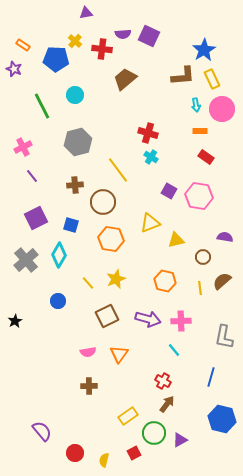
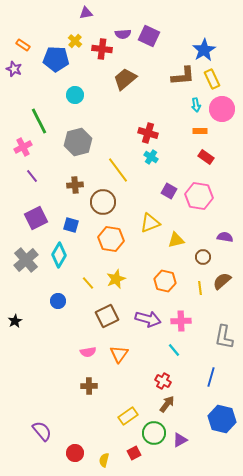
green line at (42, 106): moved 3 px left, 15 px down
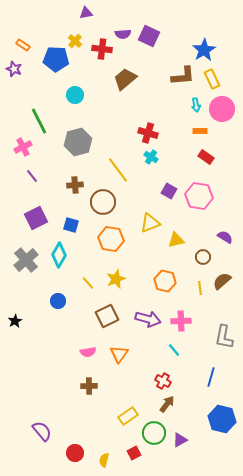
purple semicircle at (225, 237): rotated 21 degrees clockwise
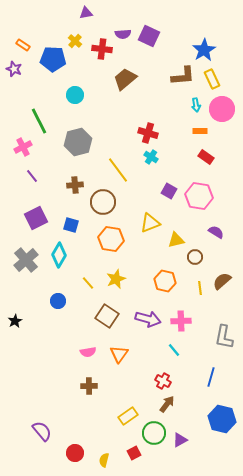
blue pentagon at (56, 59): moved 3 px left
purple semicircle at (225, 237): moved 9 px left, 5 px up
brown circle at (203, 257): moved 8 px left
brown square at (107, 316): rotated 30 degrees counterclockwise
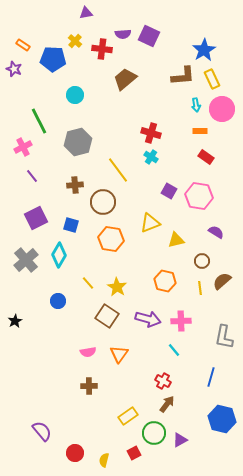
red cross at (148, 133): moved 3 px right
brown circle at (195, 257): moved 7 px right, 4 px down
yellow star at (116, 279): moved 1 px right, 8 px down; rotated 18 degrees counterclockwise
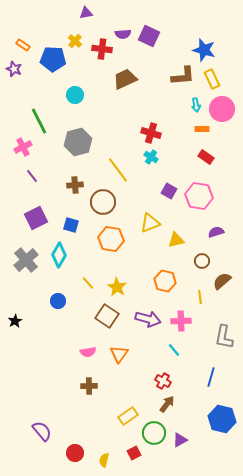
blue star at (204, 50): rotated 25 degrees counterclockwise
brown trapezoid at (125, 79): rotated 15 degrees clockwise
orange rectangle at (200, 131): moved 2 px right, 2 px up
purple semicircle at (216, 232): rotated 49 degrees counterclockwise
yellow line at (200, 288): moved 9 px down
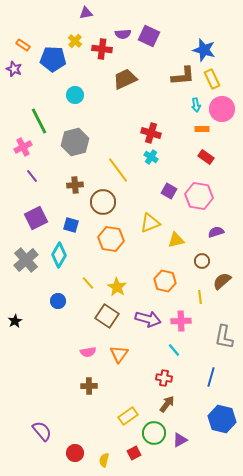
gray hexagon at (78, 142): moved 3 px left
red cross at (163, 381): moved 1 px right, 3 px up; rotated 21 degrees counterclockwise
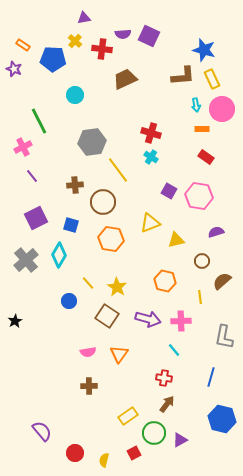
purple triangle at (86, 13): moved 2 px left, 5 px down
gray hexagon at (75, 142): moved 17 px right; rotated 8 degrees clockwise
blue circle at (58, 301): moved 11 px right
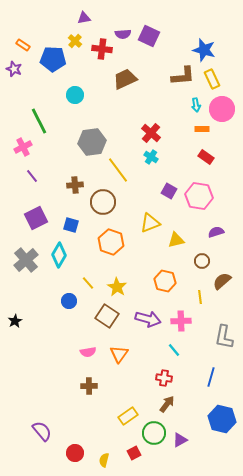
red cross at (151, 133): rotated 24 degrees clockwise
orange hexagon at (111, 239): moved 3 px down; rotated 10 degrees clockwise
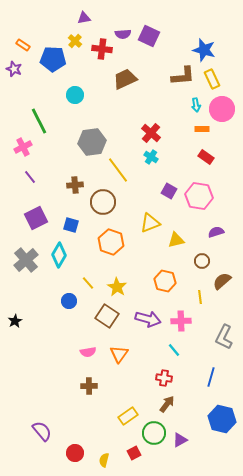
purple line at (32, 176): moved 2 px left, 1 px down
gray L-shape at (224, 337): rotated 15 degrees clockwise
